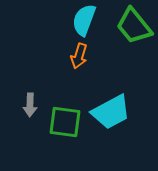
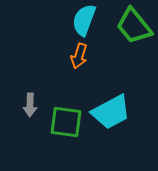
green square: moved 1 px right
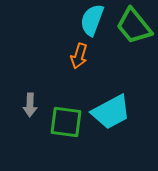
cyan semicircle: moved 8 px right
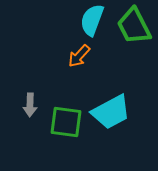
green trapezoid: rotated 12 degrees clockwise
orange arrow: rotated 25 degrees clockwise
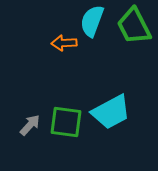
cyan semicircle: moved 1 px down
orange arrow: moved 15 px left, 13 px up; rotated 45 degrees clockwise
gray arrow: moved 20 px down; rotated 140 degrees counterclockwise
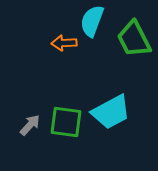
green trapezoid: moved 13 px down
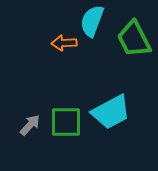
green square: rotated 8 degrees counterclockwise
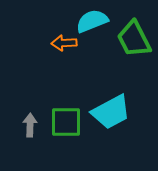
cyan semicircle: rotated 48 degrees clockwise
gray arrow: rotated 40 degrees counterclockwise
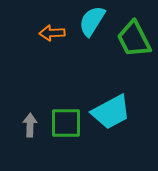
cyan semicircle: rotated 36 degrees counterclockwise
orange arrow: moved 12 px left, 10 px up
green square: moved 1 px down
